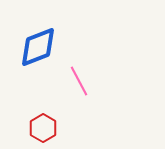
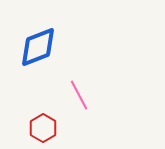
pink line: moved 14 px down
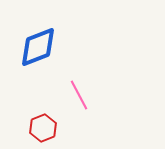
red hexagon: rotated 8 degrees clockwise
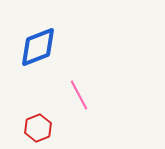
red hexagon: moved 5 px left
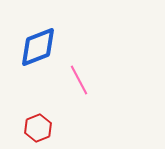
pink line: moved 15 px up
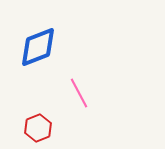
pink line: moved 13 px down
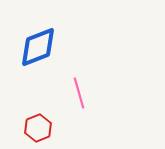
pink line: rotated 12 degrees clockwise
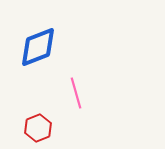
pink line: moved 3 px left
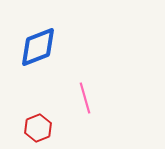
pink line: moved 9 px right, 5 px down
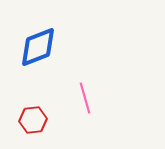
red hexagon: moved 5 px left, 8 px up; rotated 16 degrees clockwise
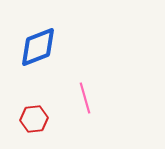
red hexagon: moved 1 px right, 1 px up
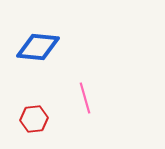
blue diamond: rotated 27 degrees clockwise
